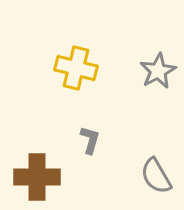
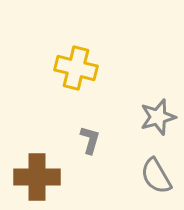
gray star: moved 46 px down; rotated 12 degrees clockwise
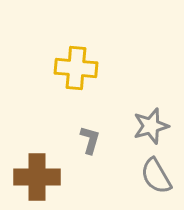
yellow cross: rotated 9 degrees counterclockwise
gray star: moved 7 px left, 9 px down
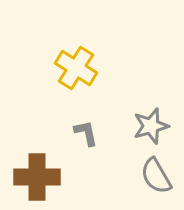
yellow cross: rotated 27 degrees clockwise
gray L-shape: moved 4 px left, 7 px up; rotated 28 degrees counterclockwise
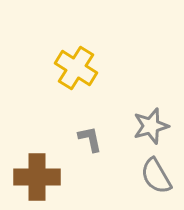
gray L-shape: moved 4 px right, 6 px down
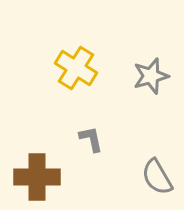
gray star: moved 50 px up
gray L-shape: moved 1 px right
gray semicircle: moved 1 px right, 1 px down
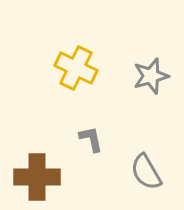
yellow cross: rotated 6 degrees counterclockwise
gray semicircle: moved 11 px left, 5 px up
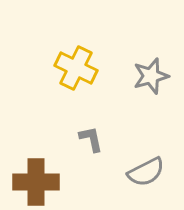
gray semicircle: rotated 87 degrees counterclockwise
brown cross: moved 1 px left, 5 px down
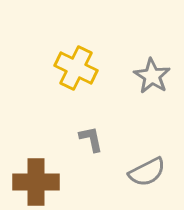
gray star: moved 1 px right; rotated 24 degrees counterclockwise
gray semicircle: moved 1 px right
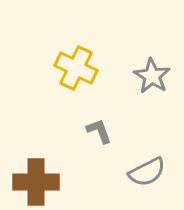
gray L-shape: moved 8 px right, 8 px up; rotated 8 degrees counterclockwise
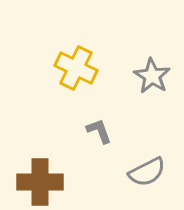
brown cross: moved 4 px right
